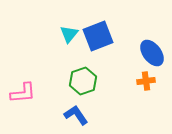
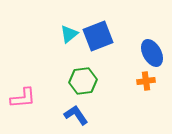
cyan triangle: rotated 12 degrees clockwise
blue ellipse: rotated 8 degrees clockwise
green hexagon: rotated 12 degrees clockwise
pink L-shape: moved 5 px down
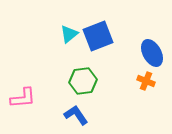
orange cross: rotated 30 degrees clockwise
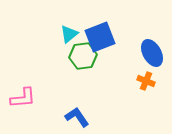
blue square: moved 2 px right, 1 px down
green hexagon: moved 25 px up
blue L-shape: moved 1 px right, 2 px down
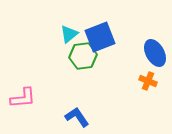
blue ellipse: moved 3 px right
orange cross: moved 2 px right
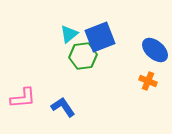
blue ellipse: moved 3 px up; rotated 20 degrees counterclockwise
blue L-shape: moved 14 px left, 10 px up
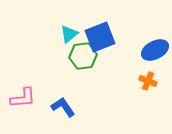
blue ellipse: rotated 68 degrees counterclockwise
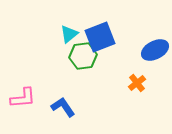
orange cross: moved 11 px left, 2 px down; rotated 30 degrees clockwise
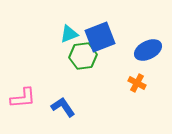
cyan triangle: rotated 18 degrees clockwise
blue ellipse: moved 7 px left
orange cross: rotated 24 degrees counterclockwise
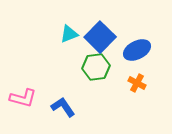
blue square: rotated 24 degrees counterclockwise
blue ellipse: moved 11 px left
green hexagon: moved 13 px right, 11 px down
pink L-shape: rotated 20 degrees clockwise
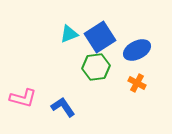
blue square: rotated 12 degrees clockwise
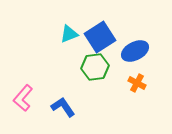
blue ellipse: moved 2 px left, 1 px down
green hexagon: moved 1 px left
pink L-shape: rotated 116 degrees clockwise
